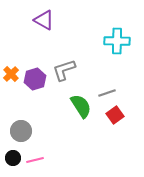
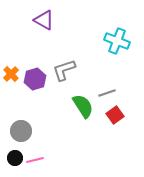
cyan cross: rotated 20 degrees clockwise
green semicircle: moved 2 px right
black circle: moved 2 px right
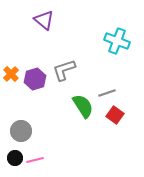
purple triangle: rotated 10 degrees clockwise
red square: rotated 18 degrees counterclockwise
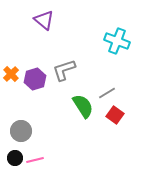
gray line: rotated 12 degrees counterclockwise
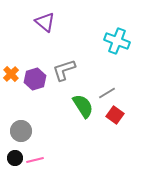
purple triangle: moved 1 px right, 2 px down
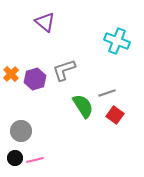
gray line: rotated 12 degrees clockwise
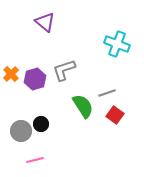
cyan cross: moved 3 px down
black circle: moved 26 px right, 34 px up
